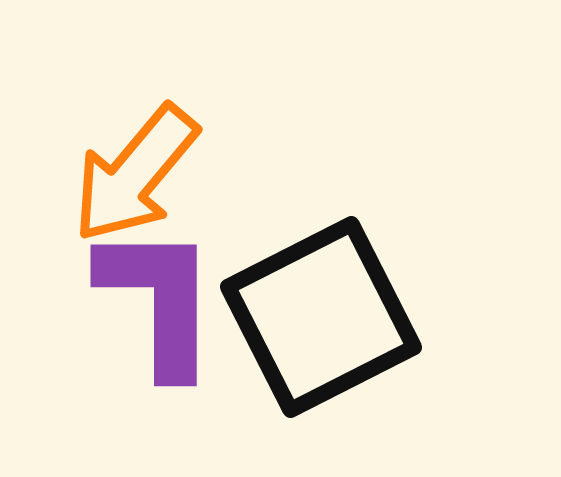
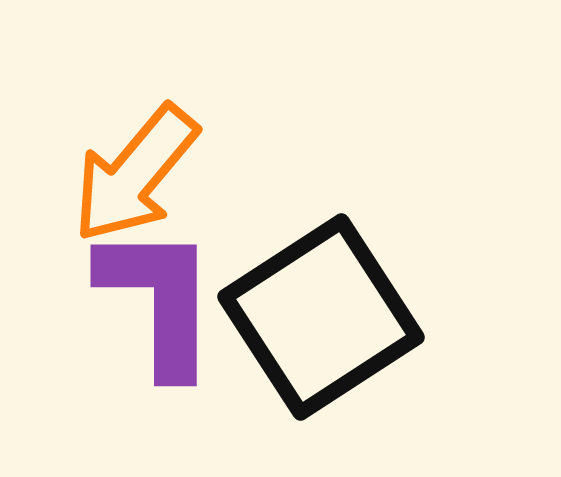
black square: rotated 6 degrees counterclockwise
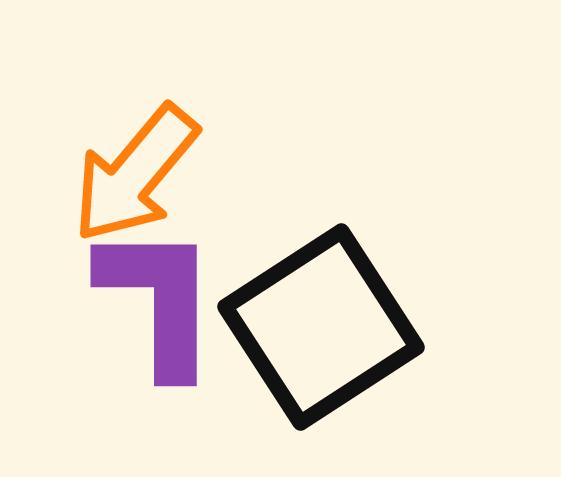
black square: moved 10 px down
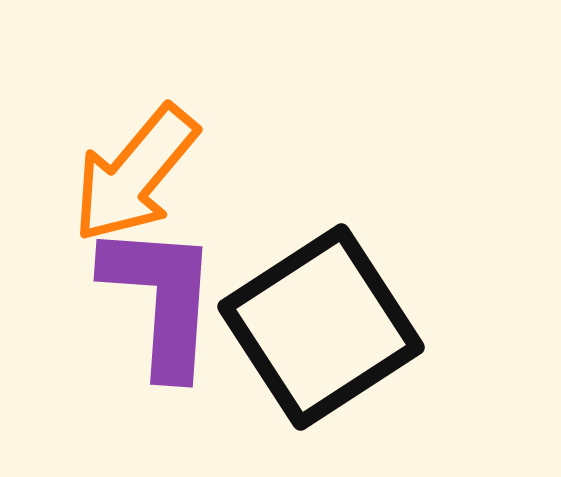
purple L-shape: moved 2 px right, 1 px up; rotated 4 degrees clockwise
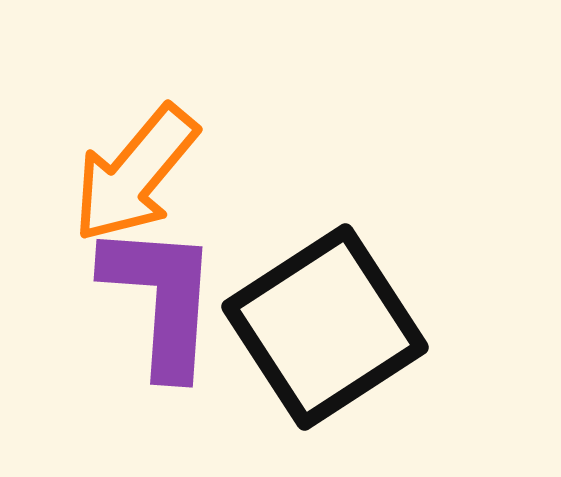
black square: moved 4 px right
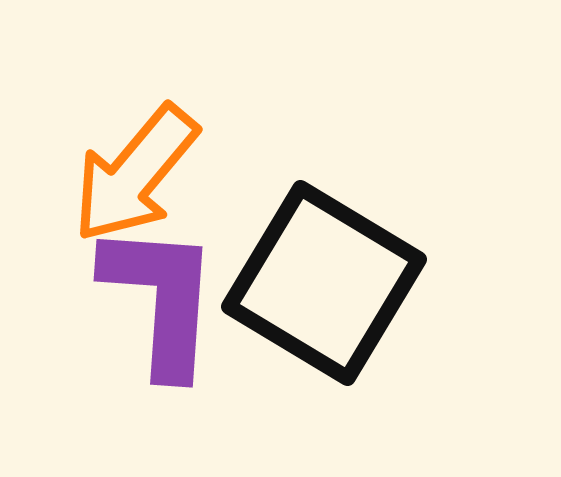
black square: moved 1 px left, 44 px up; rotated 26 degrees counterclockwise
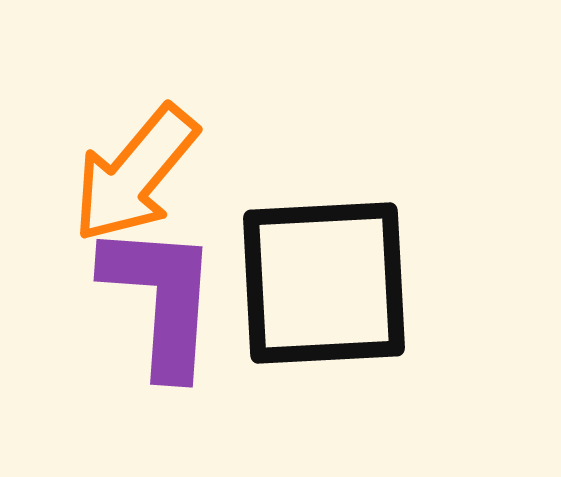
black square: rotated 34 degrees counterclockwise
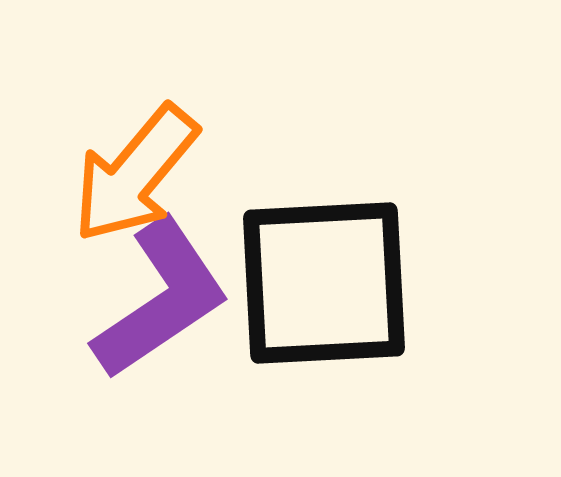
purple L-shape: rotated 52 degrees clockwise
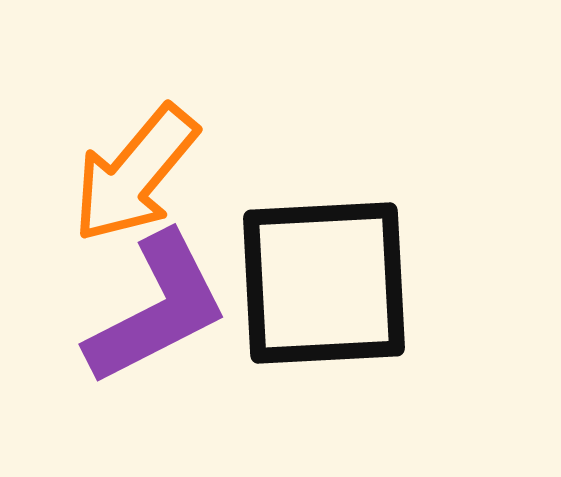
purple L-shape: moved 4 px left, 10 px down; rotated 7 degrees clockwise
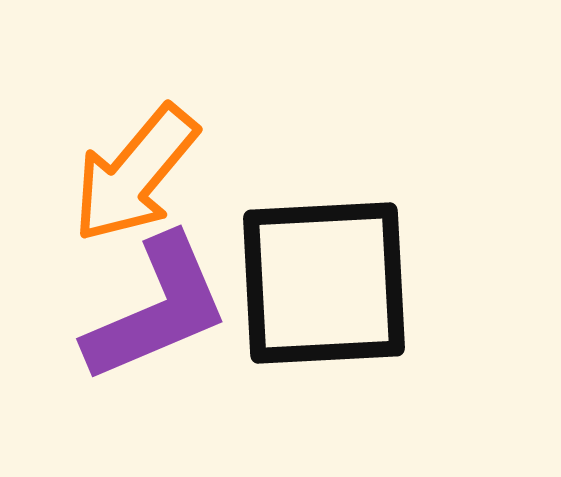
purple L-shape: rotated 4 degrees clockwise
